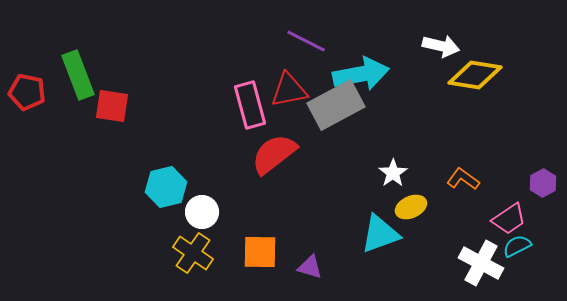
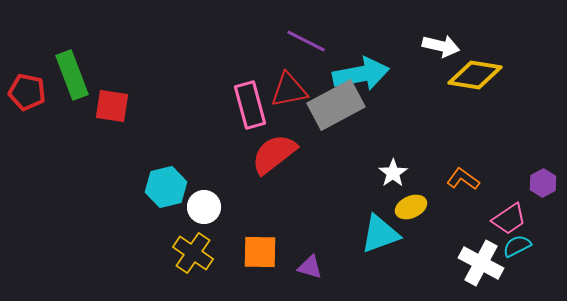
green rectangle: moved 6 px left
white circle: moved 2 px right, 5 px up
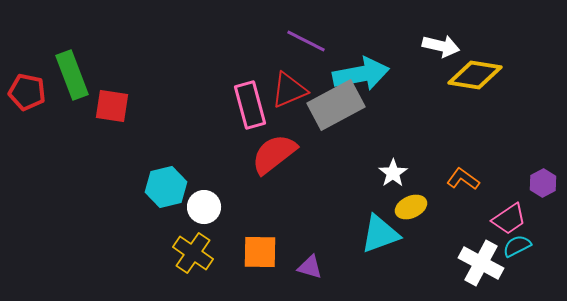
red triangle: rotated 12 degrees counterclockwise
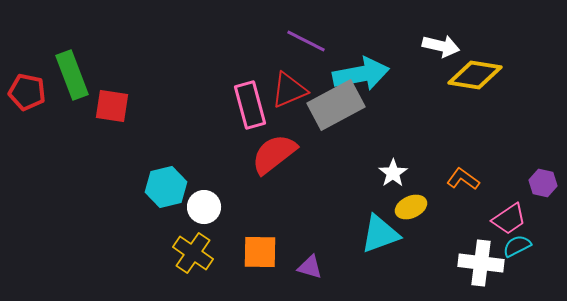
purple hexagon: rotated 20 degrees counterclockwise
white cross: rotated 21 degrees counterclockwise
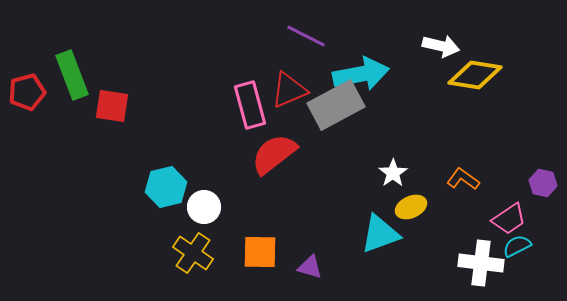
purple line: moved 5 px up
red pentagon: rotated 27 degrees counterclockwise
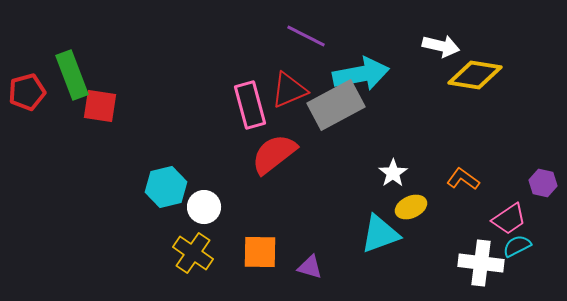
red square: moved 12 px left
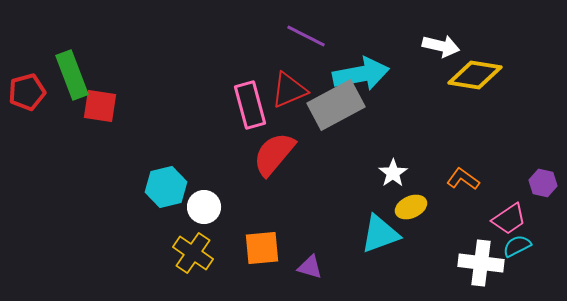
red semicircle: rotated 12 degrees counterclockwise
orange square: moved 2 px right, 4 px up; rotated 6 degrees counterclockwise
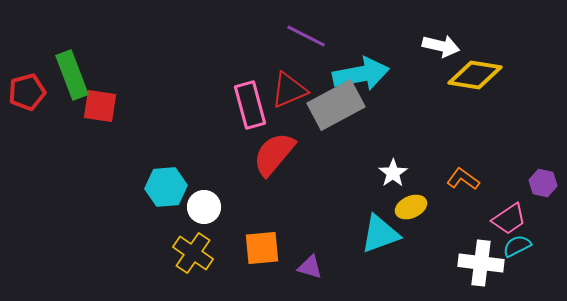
cyan hexagon: rotated 9 degrees clockwise
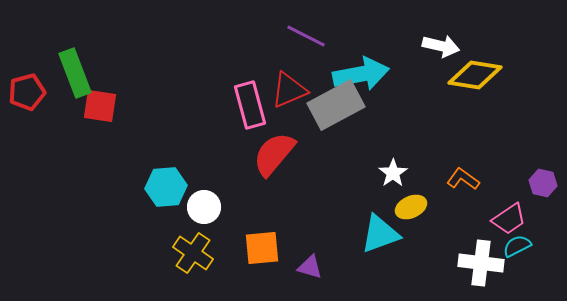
green rectangle: moved 3 px right, 2 px up
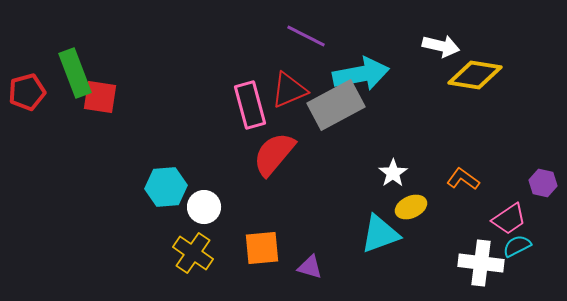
red square: moved 9 px up
